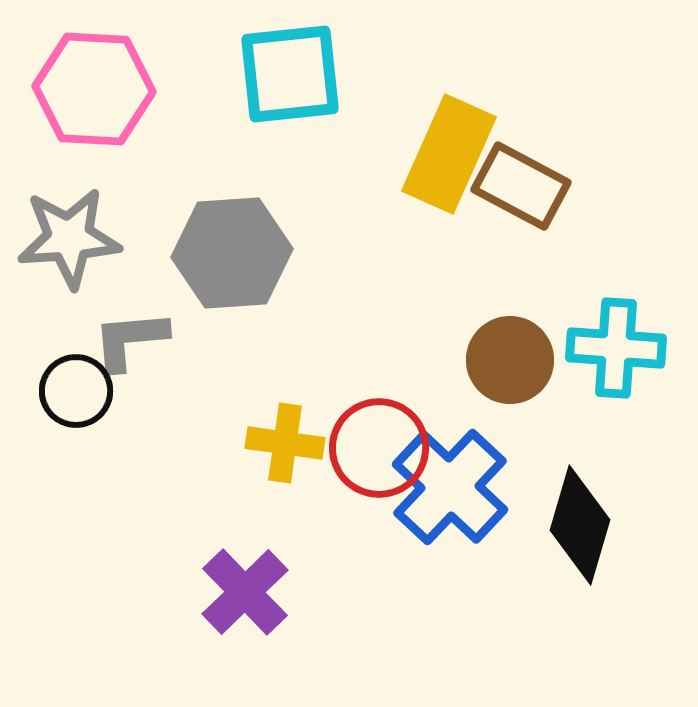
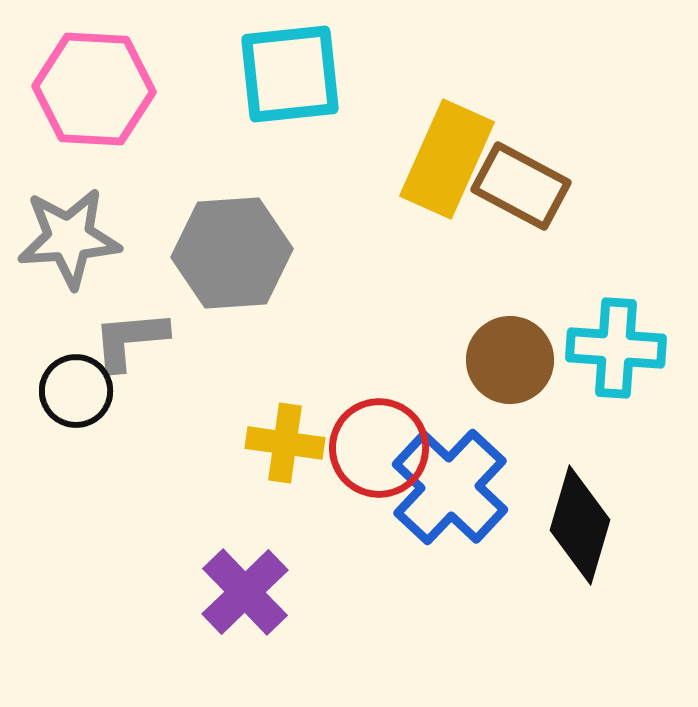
yellow rectangle: moved 2 px left, 5 px down
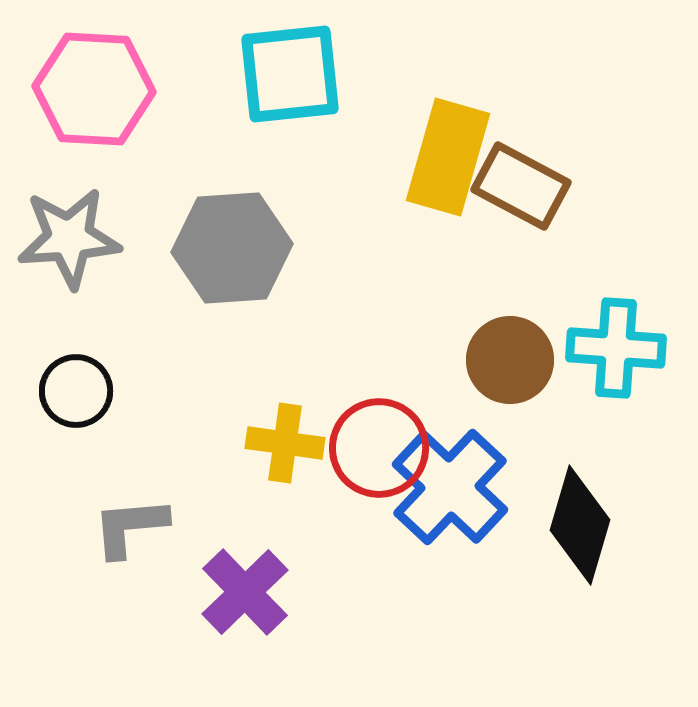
yellow rectangle: moved 1 px right, 2 px up; rotated 8 degrees counterclockwise
gray hexagon: moved 5 px up
gray L-shape: moved 187 px down
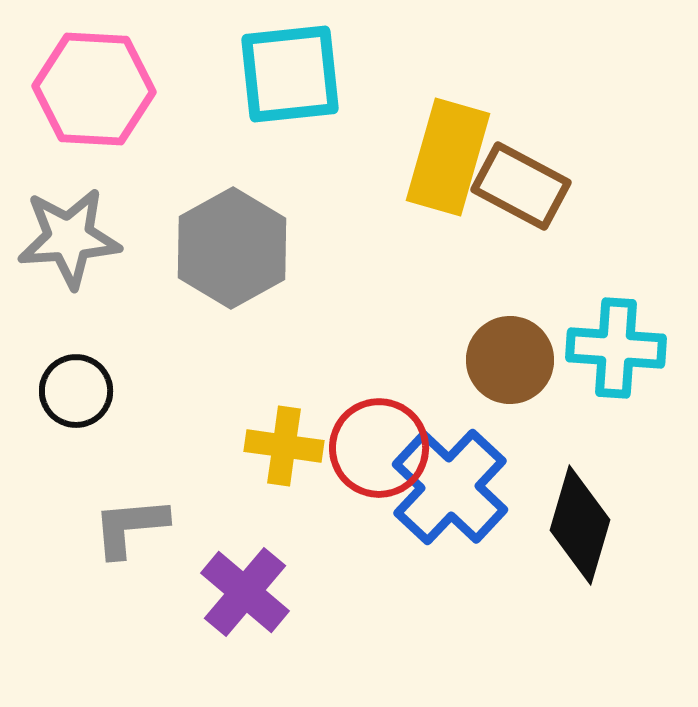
gray hexagon: rotated 25 degrees counterclockwise
yellow cross: moved 1 px left, 3 px down
purple cross: rotated 6 degrees counterclockwise
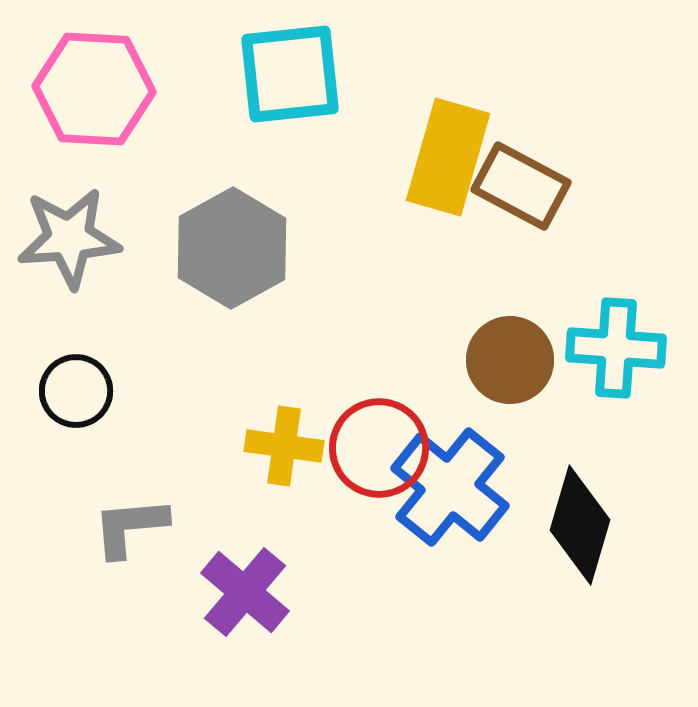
blue cross: rotated 4 degrees counterclockwise
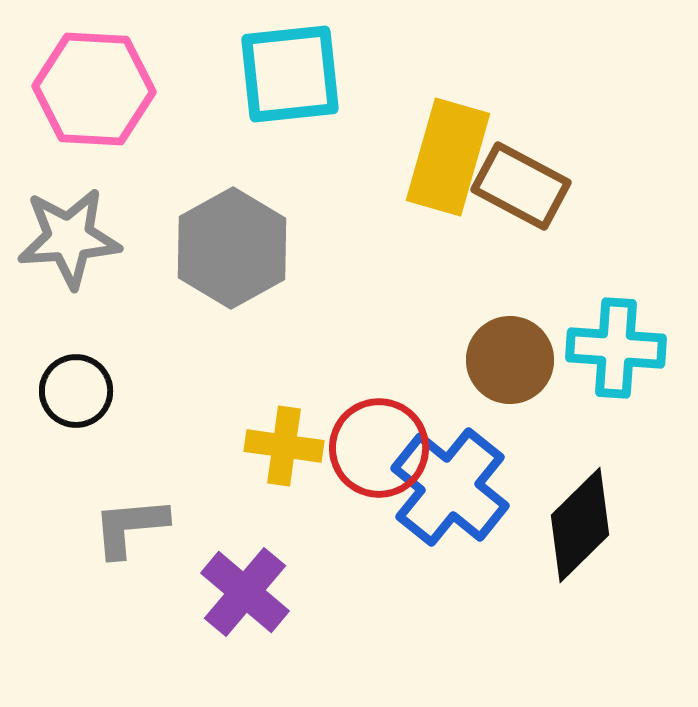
black diamond: rotated 29 degrees clockwise
